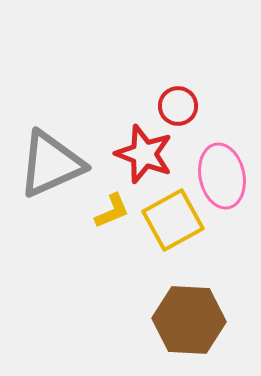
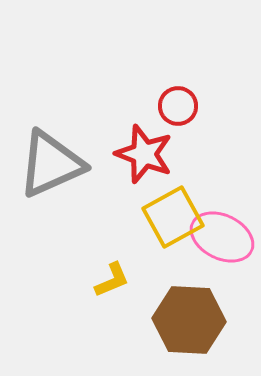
pink ellipse: moved 61 px down; rotated 52 degrees counterclockwise
yellow L-shape: moved 69 px down
yellow square: moved 3 px up
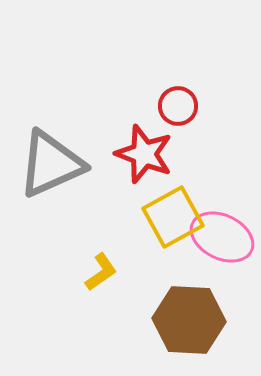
yellow L-shape: moved 11 px left, 8 px up; rotated 12 degrees counterclockwise
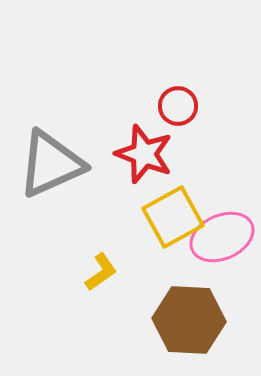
pink ellipse: rotated 50 degrees counterclockwise
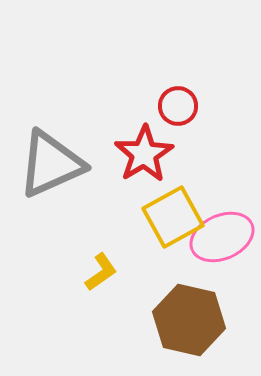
red star: rotated 20 degrees clockwise
brown hexagon: rotated 10 degrees clockwise
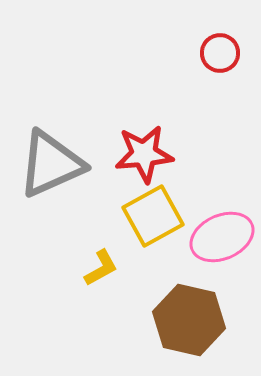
red circle: moved 42 px right, 53 px up
red star: rotated 26 degrees clockwise
yellow square: moved 20 px left, 1 px up
yellow L-shape: moved 4 px up; rotated 6 degrees clockwise
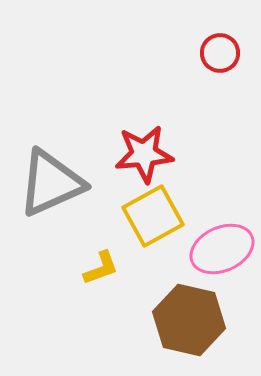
gray triangle: moved 19 px down
pink ellipse: moved 12 px down
yellow L-shape: rotated 9 degrees clockwise
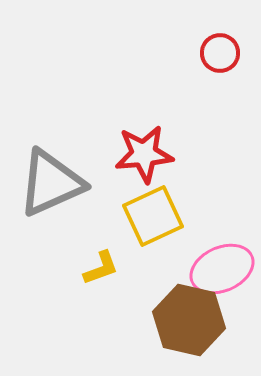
yellow square: rotated 4 degrees clockwise
pink ellipse: moved 20 px down
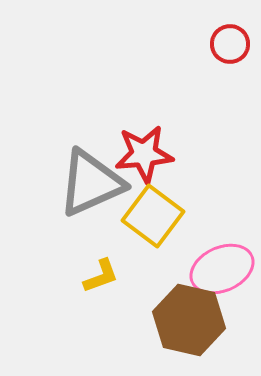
red circle: moved 10 px right, 9 px up
gray triangle: moved 40 px right
yellow square: rotated 28 degrees counterclockwise
yellow L-shape: moved 8 px down
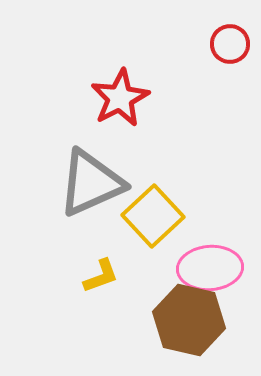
red star: moved 24 px left, 56 px up; rotated 22 degrees counterclockwise
yellow square: rotated 10 degrees clockwise
pink ellipse: moved 12 px left, 1 px up; rotated 20 degrees clockwise
